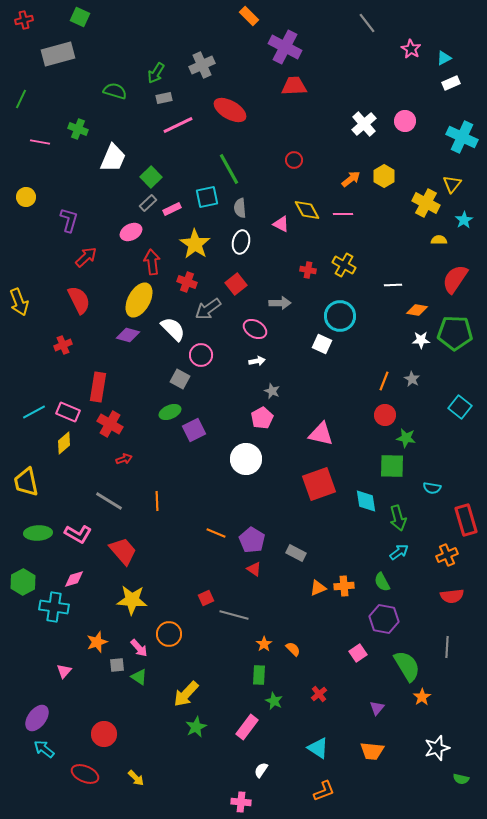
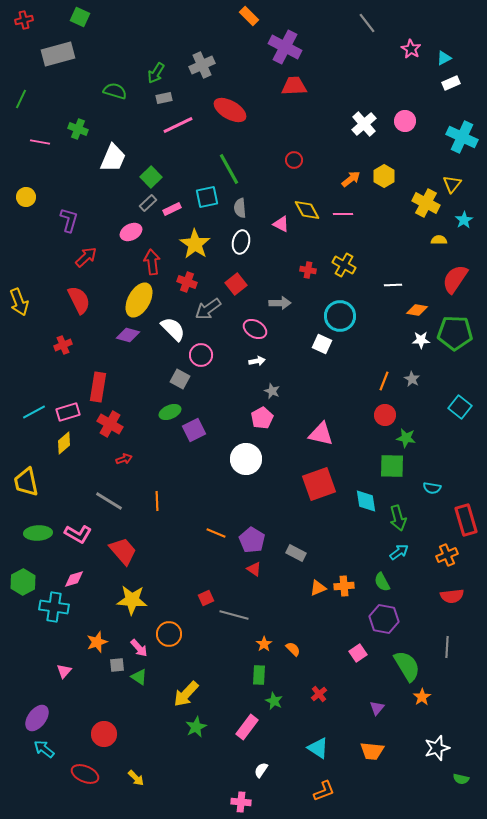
pink rectangle at (68, 412): rotated 40 degrees counterclockwise
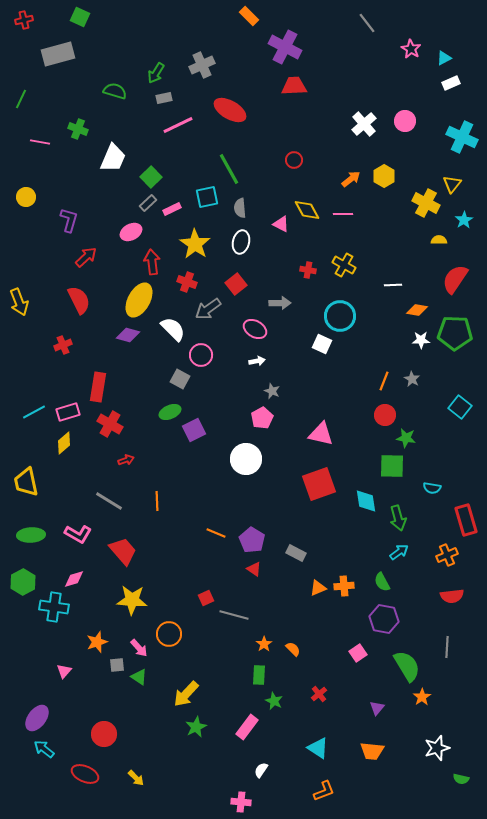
red arrow at (124, 459): moved 2 px right, 1 px down
green ellipse at (38, 533): moved 7 px left, 2 px down
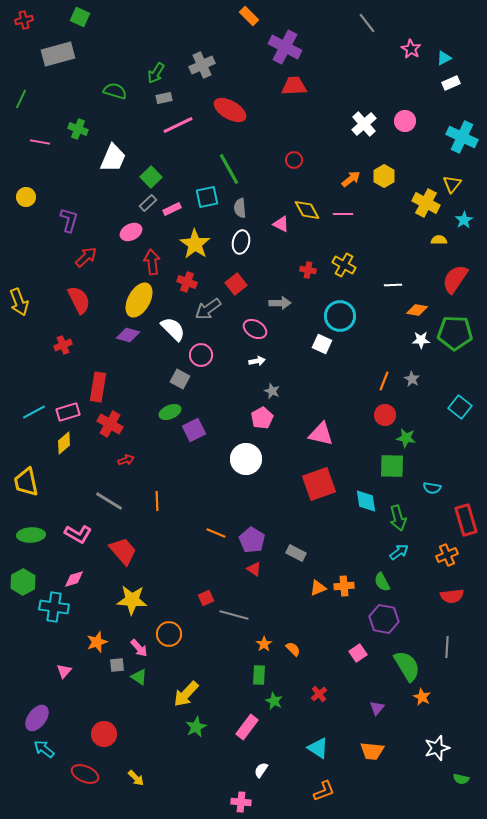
orange star at (422, 697): rotated 12 degrees counterclockwise
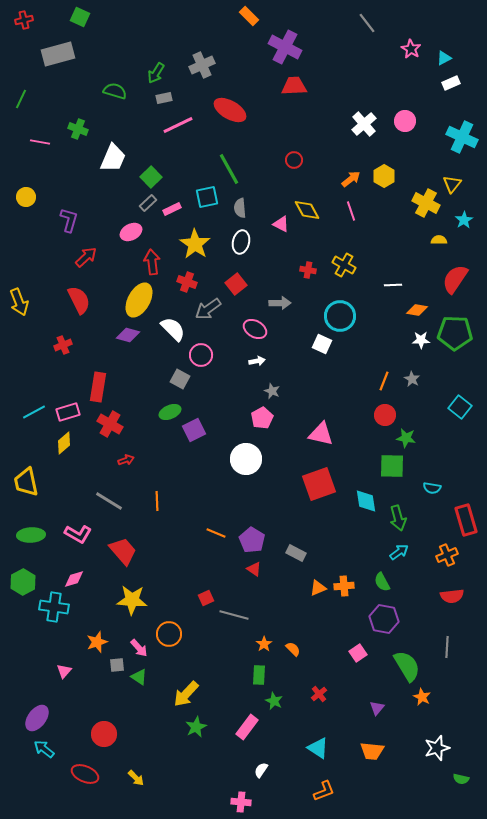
pink line at (343, 214): moved 8 px right, 3 px up; rotated 72 degrees clockwise
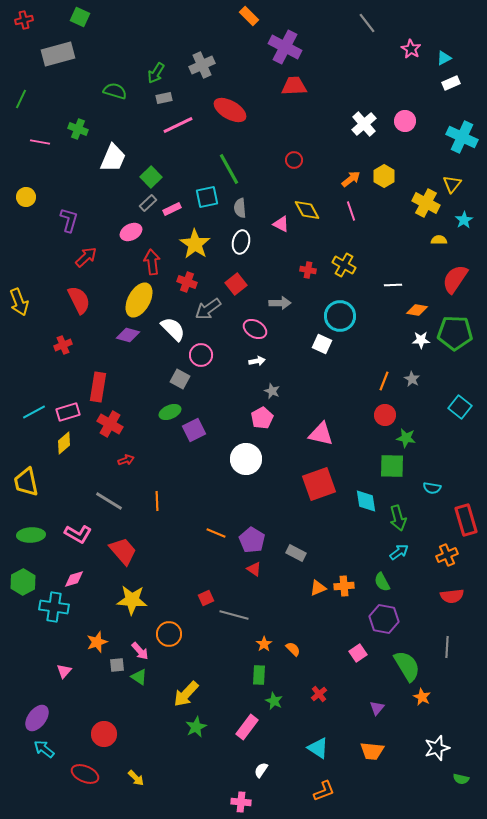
pink arrow at (139, 648): moved 1 px right, 3 px down
